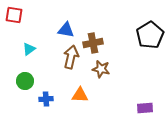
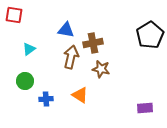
orange triangle: rotated 30 degrees clockwise
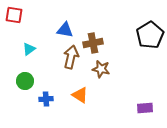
blue triangle: moved 1 px left
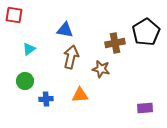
black pentagon: moved 4 px left, 3 px up
brown cross: moved 22 px right
orange triangle: rotated 36 degrees counterclockwise
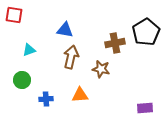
cyan triangle: moved 1 px down; rotated 16 degrees clockwise
green circle: moved 3 px left, 1 px up
